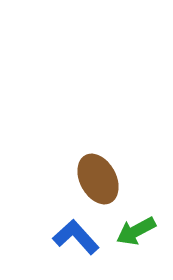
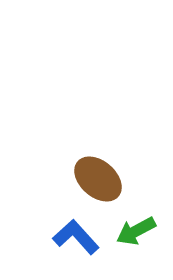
brown ellipse: rotated 21 degrees counterclockwise
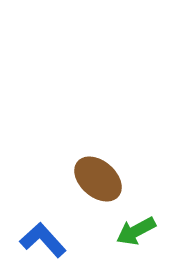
blue L-shape: moved 33 px left, 3 px down
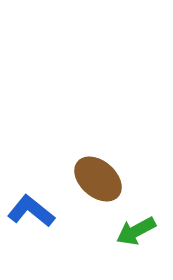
blue L-shape: moved 12 px left, 29 px up; rotated 9 degrees counterclockwise
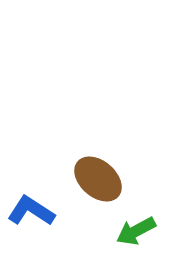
blue L-shape: rotated 6 degrees counterclockwise
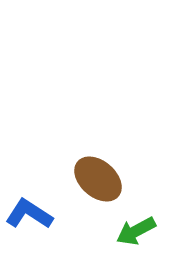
blue L-shape: moved 2 px left, 3 px down
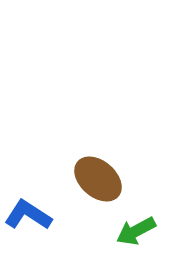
blue L-shape: moved 1 px left, 1 px down
